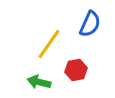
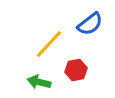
blue semicircle: rotated 28 degrees clockwise
yellow line: rotated 8 degrees clockwise
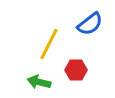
yellow line: rotated 16 degrees counterclockwise
red hexagon: rotated 10 degrees clockwise
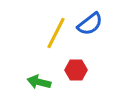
yellow line: moved 7 px right, 11 px up
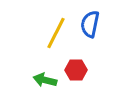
blue semicircle: rotated 140 degrees clockwise
green arrow: moved 6 px right, 2 px up
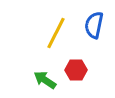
blue semicircle: moved 4 px right, 1 px down
green arrow: rotated 20 degrees clockwise
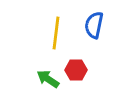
yellow line: rotated 20 degrees counterclockwise
green arrow: moved 3 px right, 1 px up
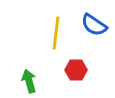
blue semicircle: rotated 68 degrees counterclockwise
green arrow: moved 19 px left, 2 px down; rotated 40 degrees clockwise
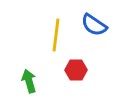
yellow line: moved 2 px down
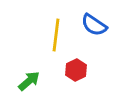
red hexagon: rotated 25 degrees counterclockwise
green arrow: rotated 65 degrees clockwise
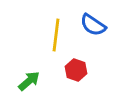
blue semicircle: moved 1 px left
red hexagon: rotated 15 degrees counterclockwise
